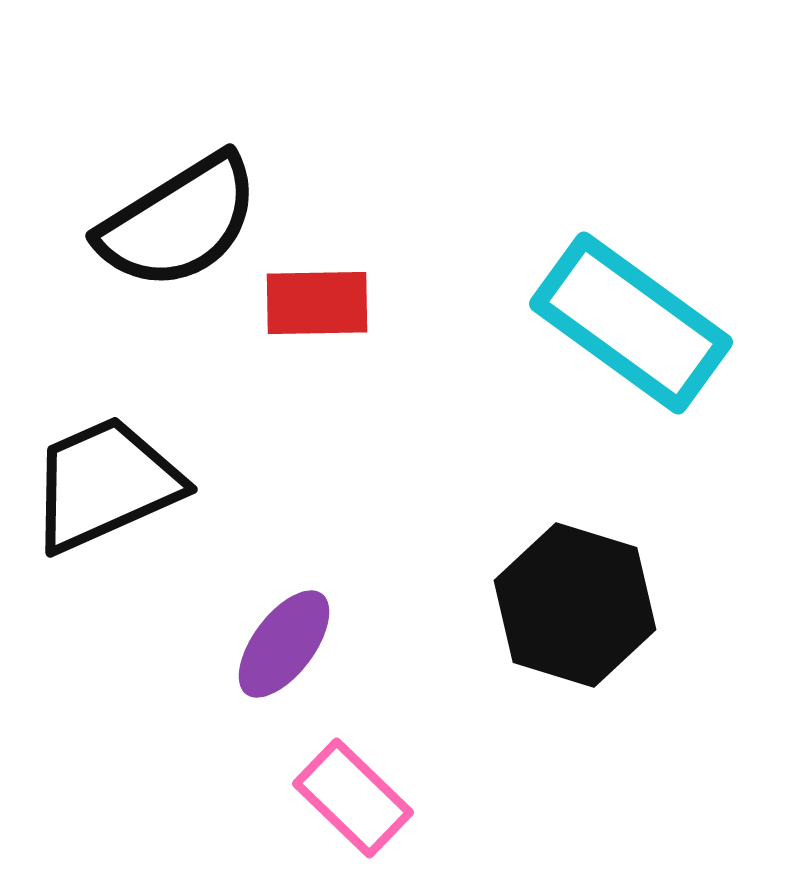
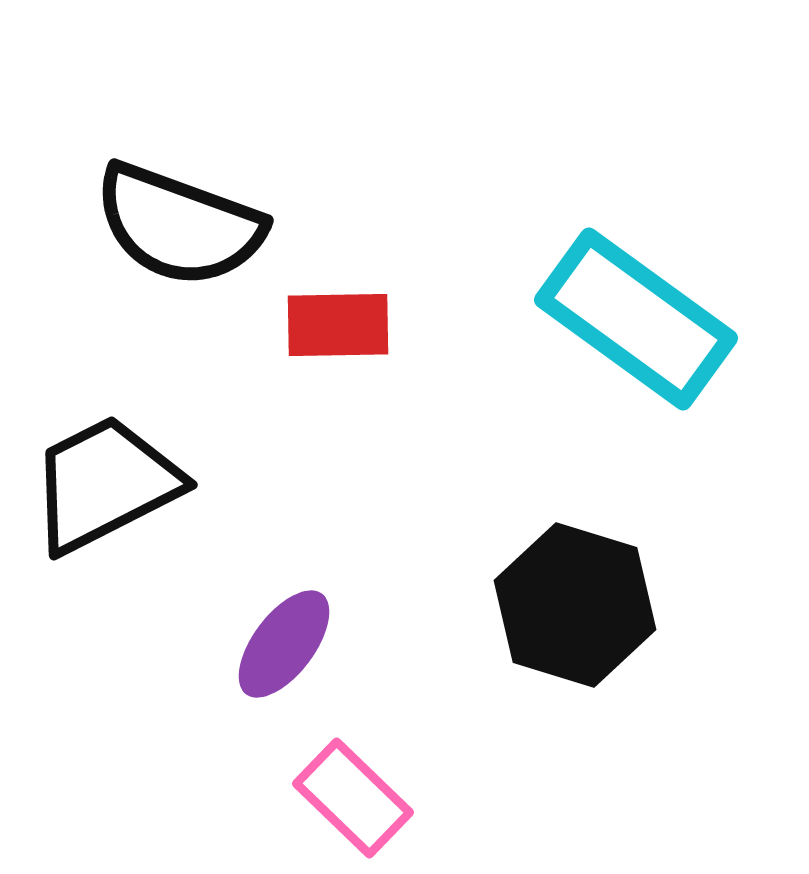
black semicircle: moved 3 px down; rotated 52 degrees clockwise
red rectangle: moved 21 px right, 22 px down
cyan rectangle: moved 5 px right, 4 px up
black trapezoid: rotated 3 degrees counterclockwise
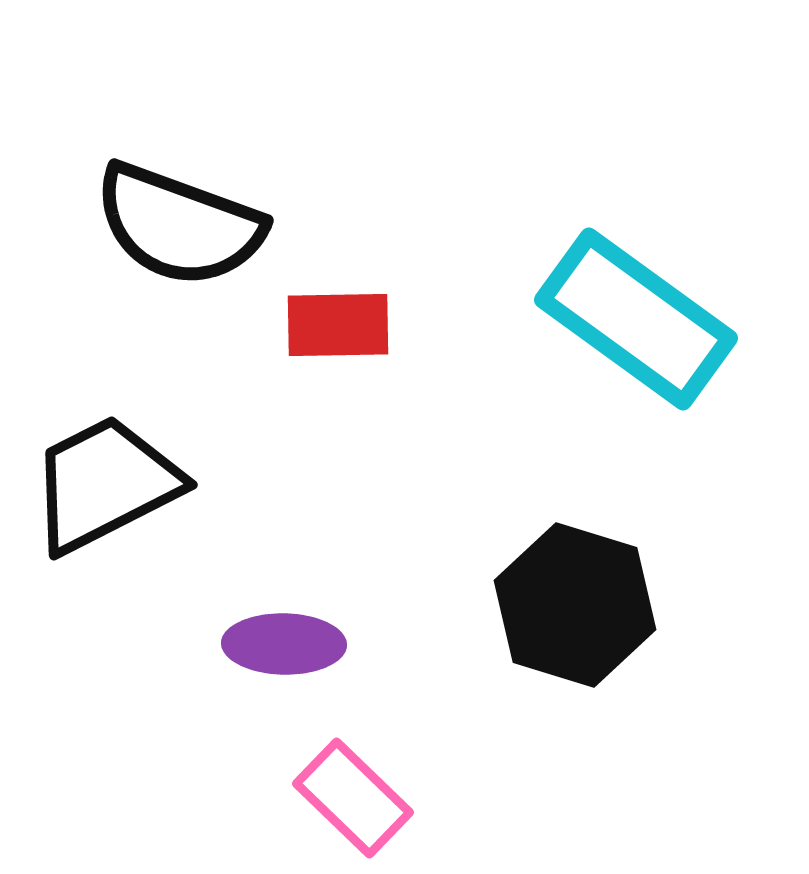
purple ellipse: rotated 54 degrees clockwise
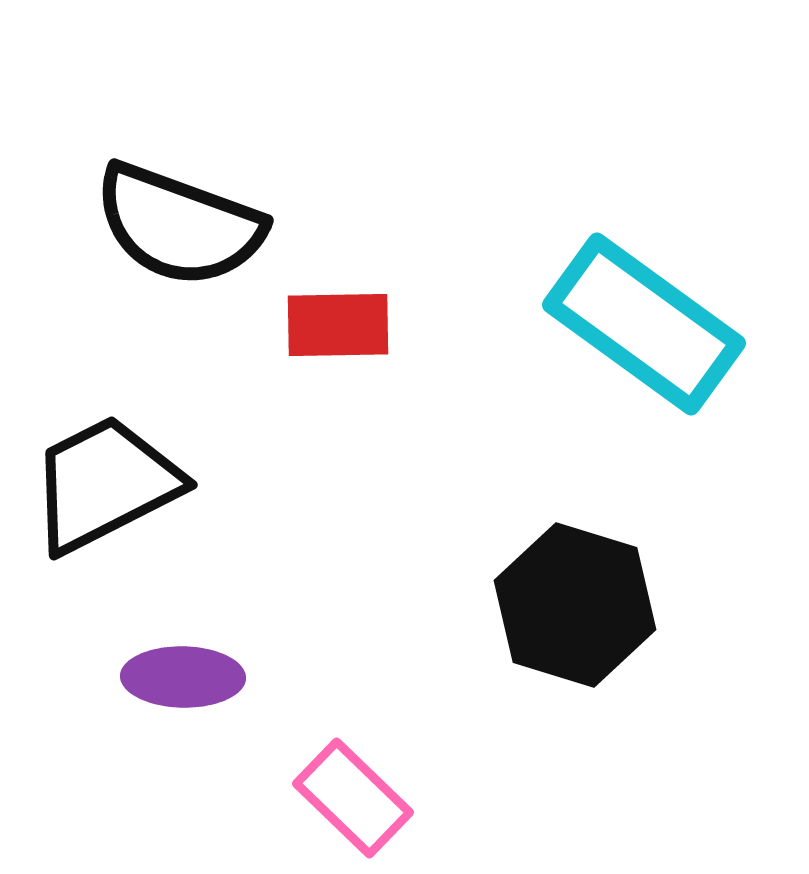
cyan rectangle: moved 8 px right, 5 px down
purple ellipse: moved 101 px left, 33 px down
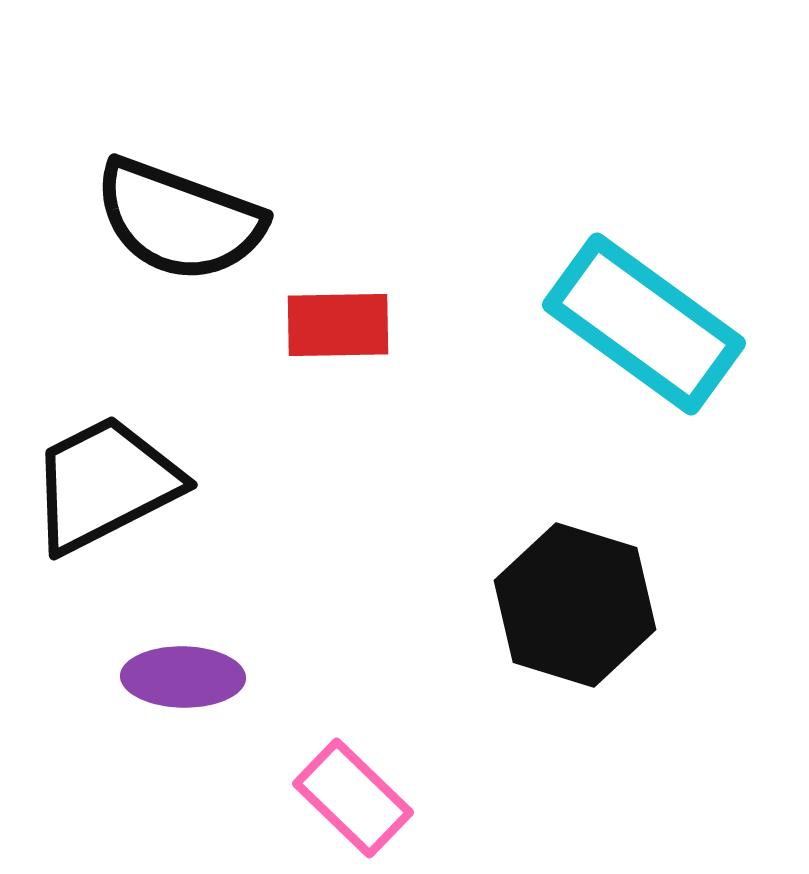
black semicircle: moved 5 px up
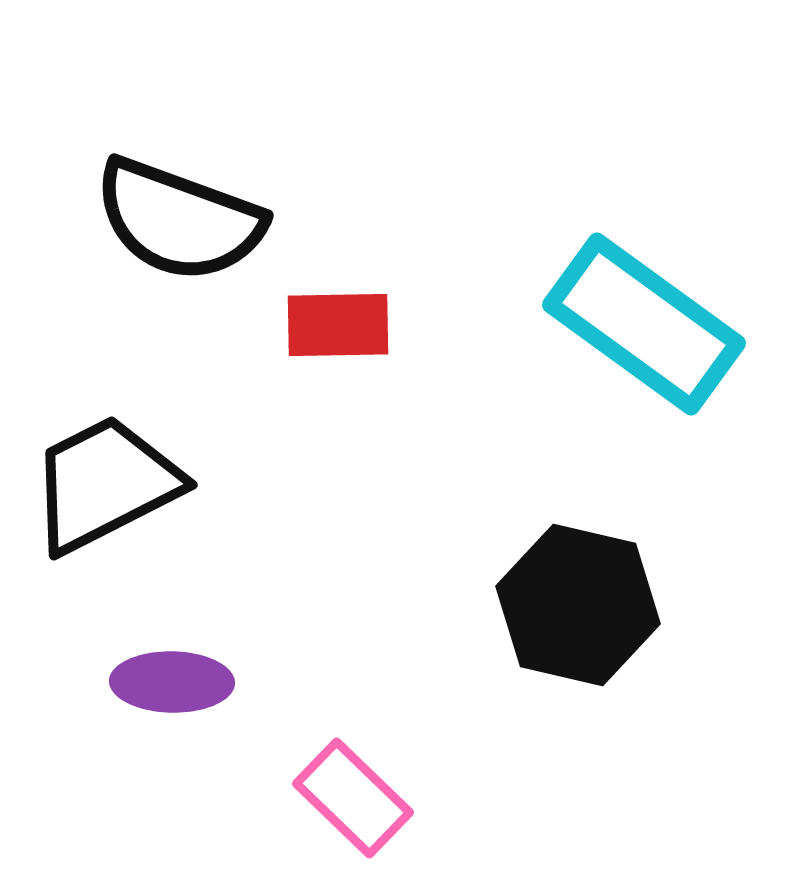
black hexagon: moved 3 px right; rotated 4 degrees counterclockwise
purple ellipse: moved 11 px left, 5 px down
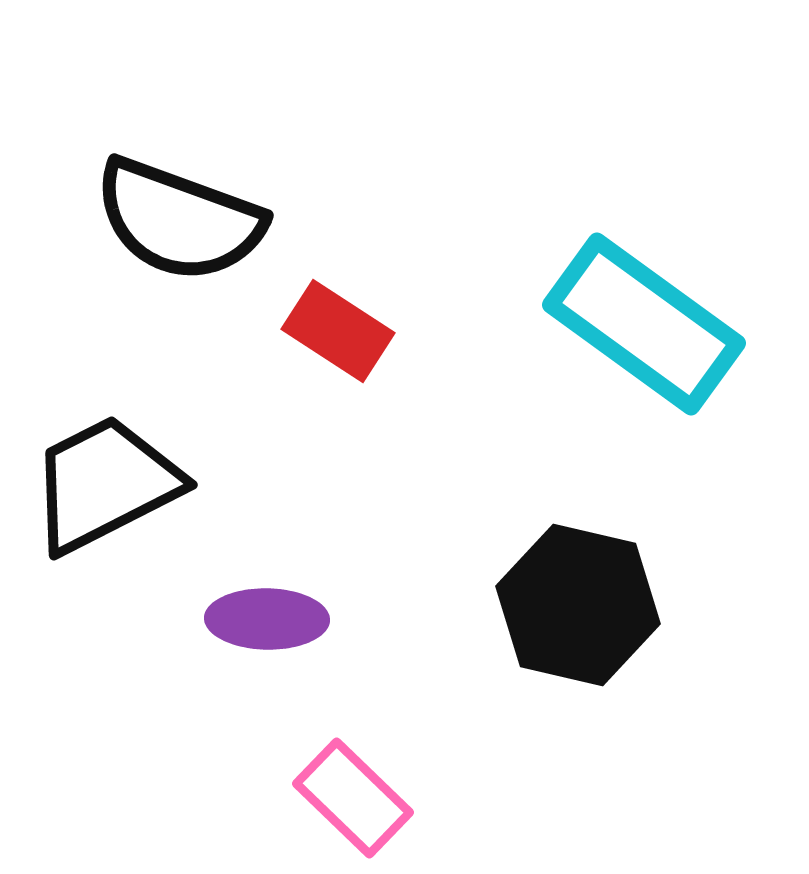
red rectangle: moved 6 px down; rotated 34 degrees clockwise
purple ellipse: moved 95 px right, 63 px up
